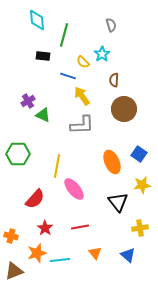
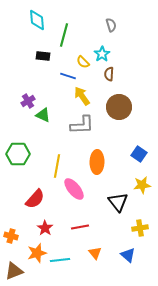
brown semicircle: moved 5 px left, 6 px up
brown circle: moved 5 px left, 2 px up
orange ellipse: moved 15 px left; rotated 25 degrees clockwise
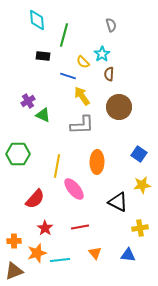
black triangle: rotated 25 degrees counterclockwise
orange cross: moved 3 px right, 5 px down; rotated 16 degrees counterclockwise
blue triangle: rotated 35 degrees counterclockwise
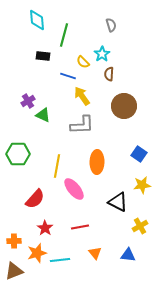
brown circle: moved 5 px right, 1 px up
yellow cross: moved 2 px up; rotated 21 degrees counterclockwise
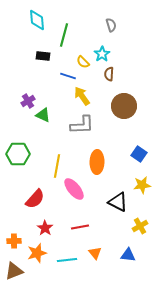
cyan line: moved 7 px right
